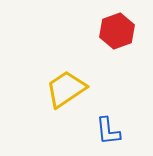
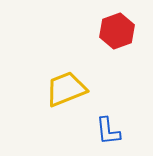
yellow trapezoid: rotated 12 degrees clockwise
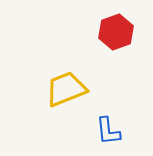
red hexagon: moved 1 px left, 1 px down
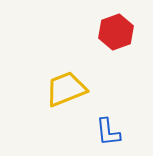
blue L-shape: moved 1 px down
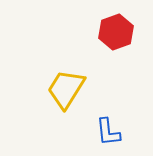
yellow trapezoid: rotated 36 degrees counterclockwise
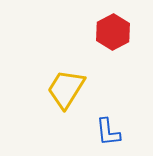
red hexagon: moved 3 px left; rotated 8 degrees counterclockwise
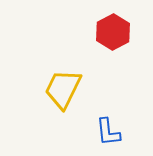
yellow trapezoid: moved 3 px left; rotated 6 degrees counterclockwise
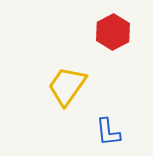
yellow trapezoid: moved 4 px right, 3 px up; rotated 9 degrees clockwise
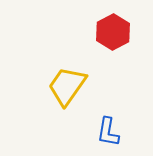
blue L-shape: rotated 16 degrees clockwise
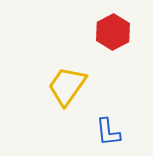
blue L-shape: rotated 16 degrees counterclockwise
